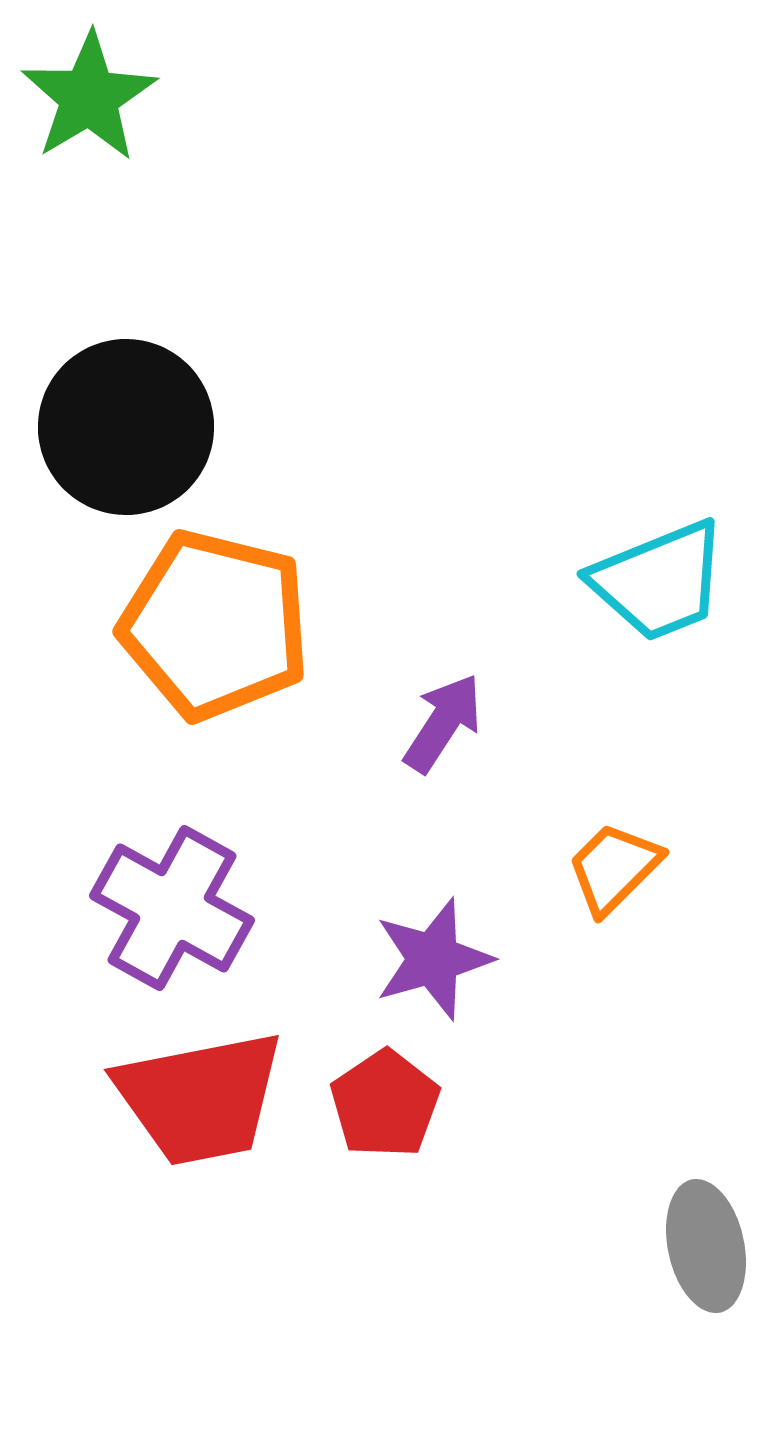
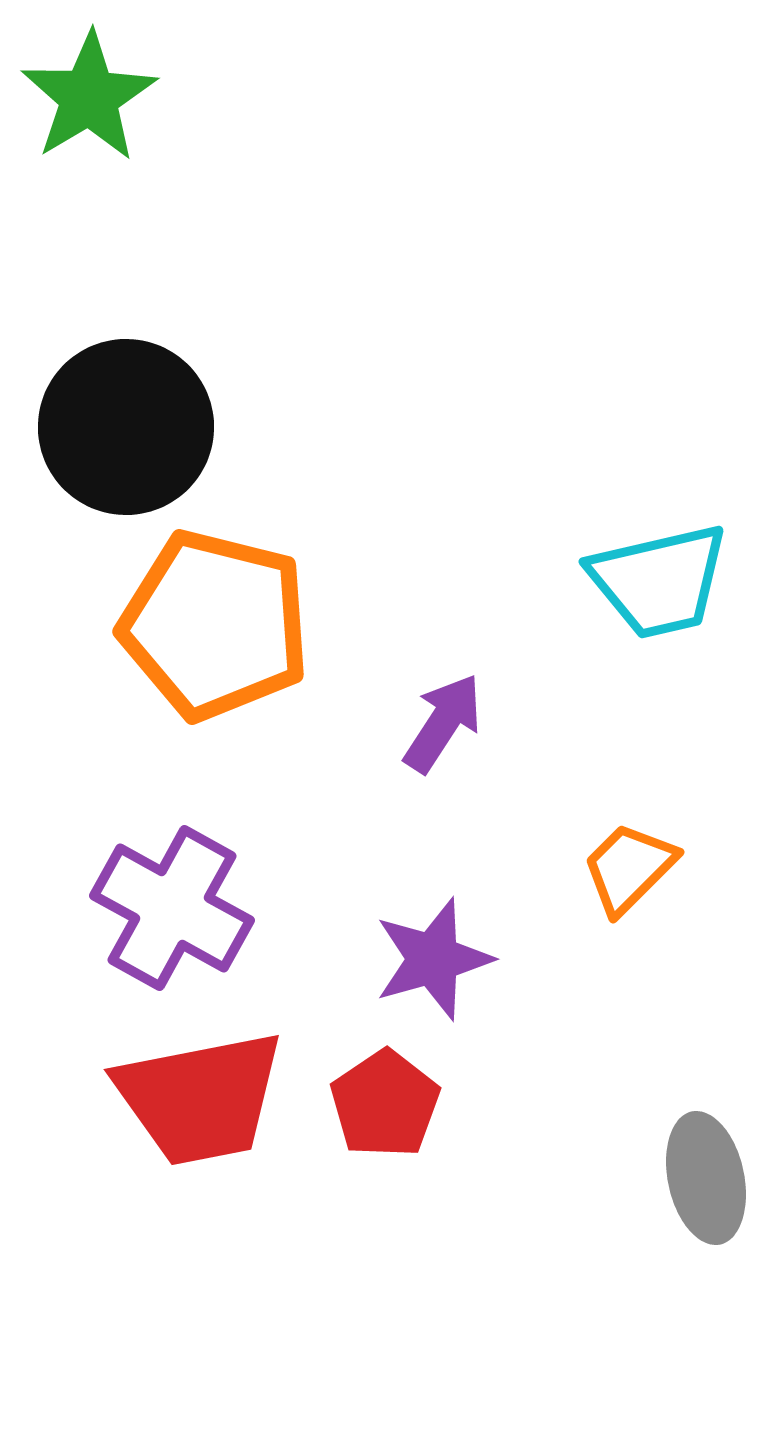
cyan trapezoid: rotated 9 degrees clockwise
orange trapezoid: moved 15 px right
gray ellipse: moved 68 px up
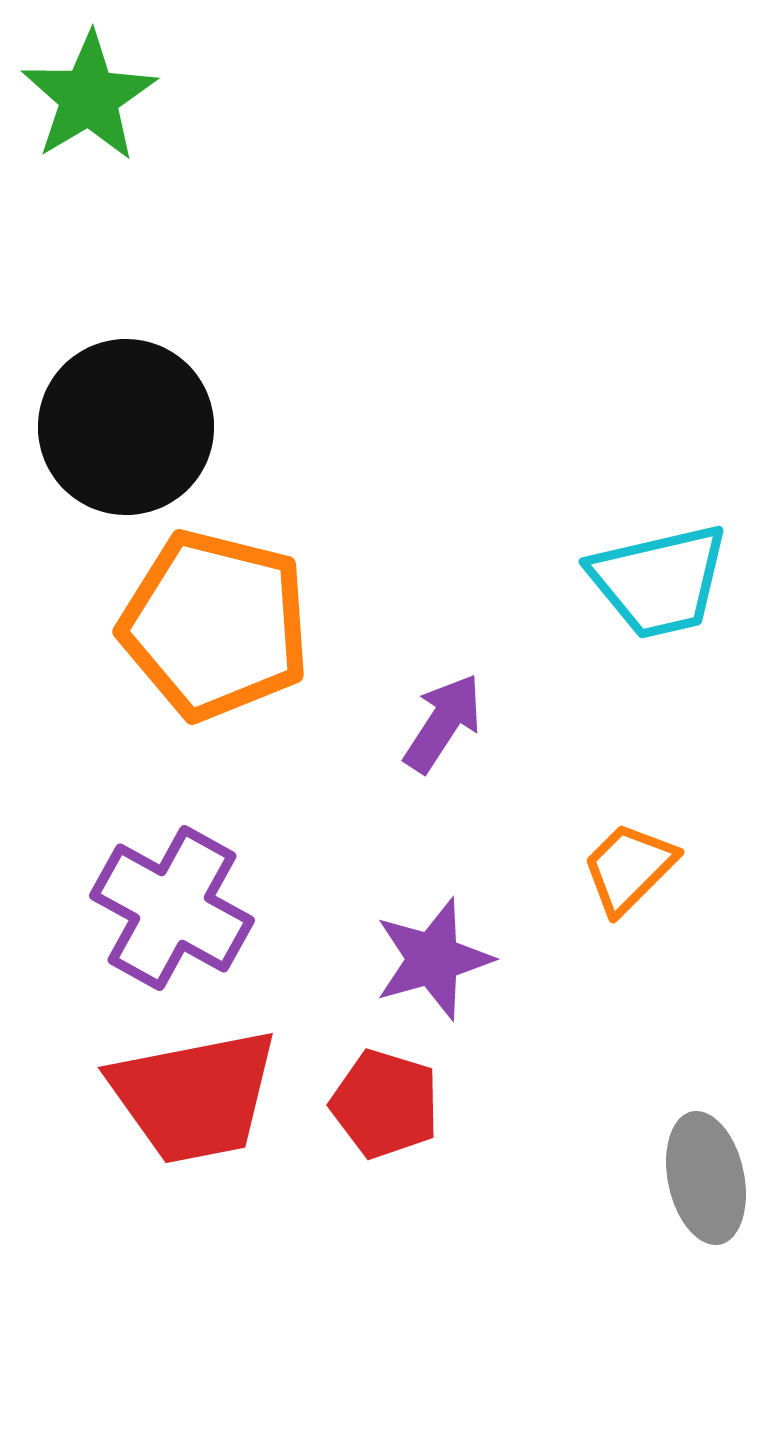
red trapezoid: moved 6 px left, 2 px up
red pentagon: rotated 21 degrees counterclockwise
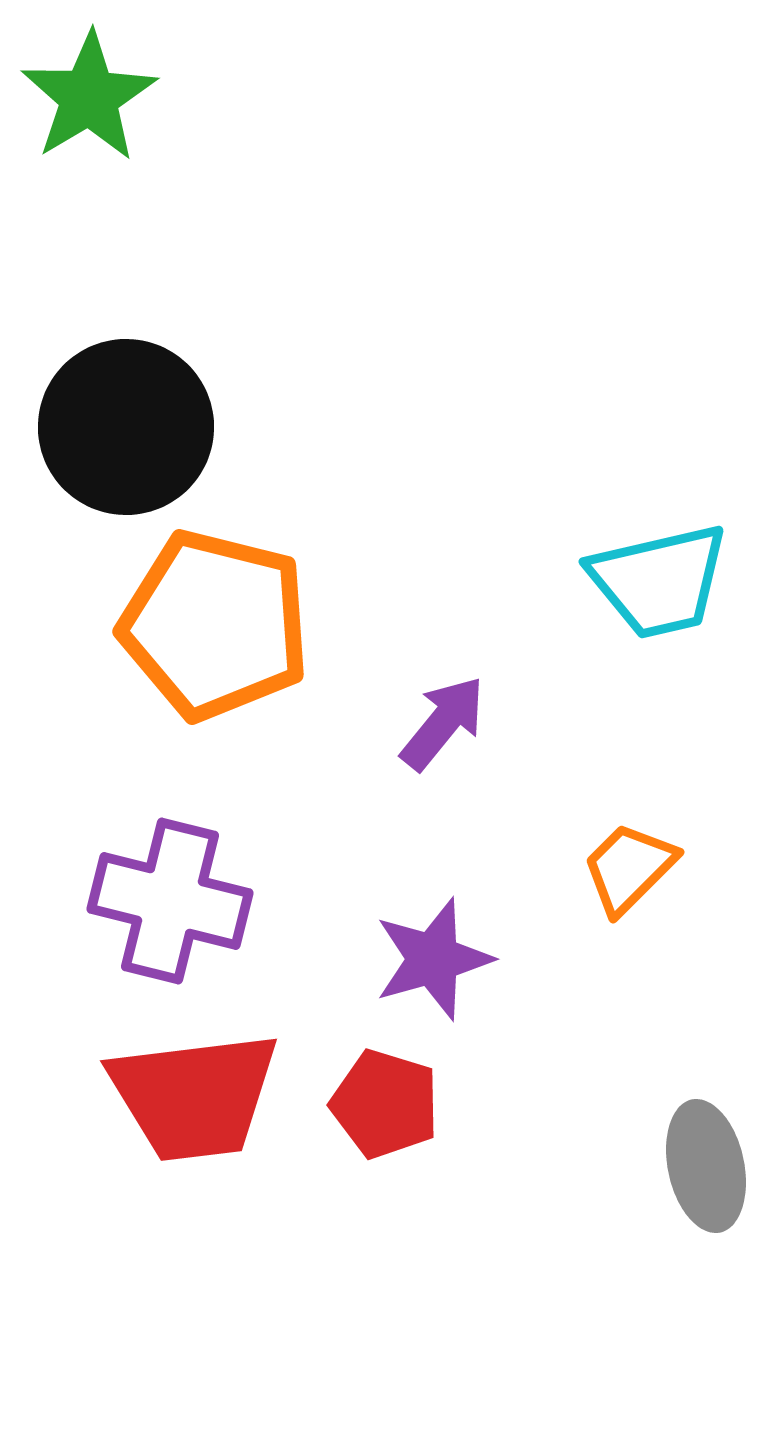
purple arrow: rotated 6 degrees clockwise
purple cross: moved 2 px left, 7 px up; rotated 15 degrees counterclockwise
red trapezoid: rotated 4 degrees clockwise
gray ellipse: moved 12 px up
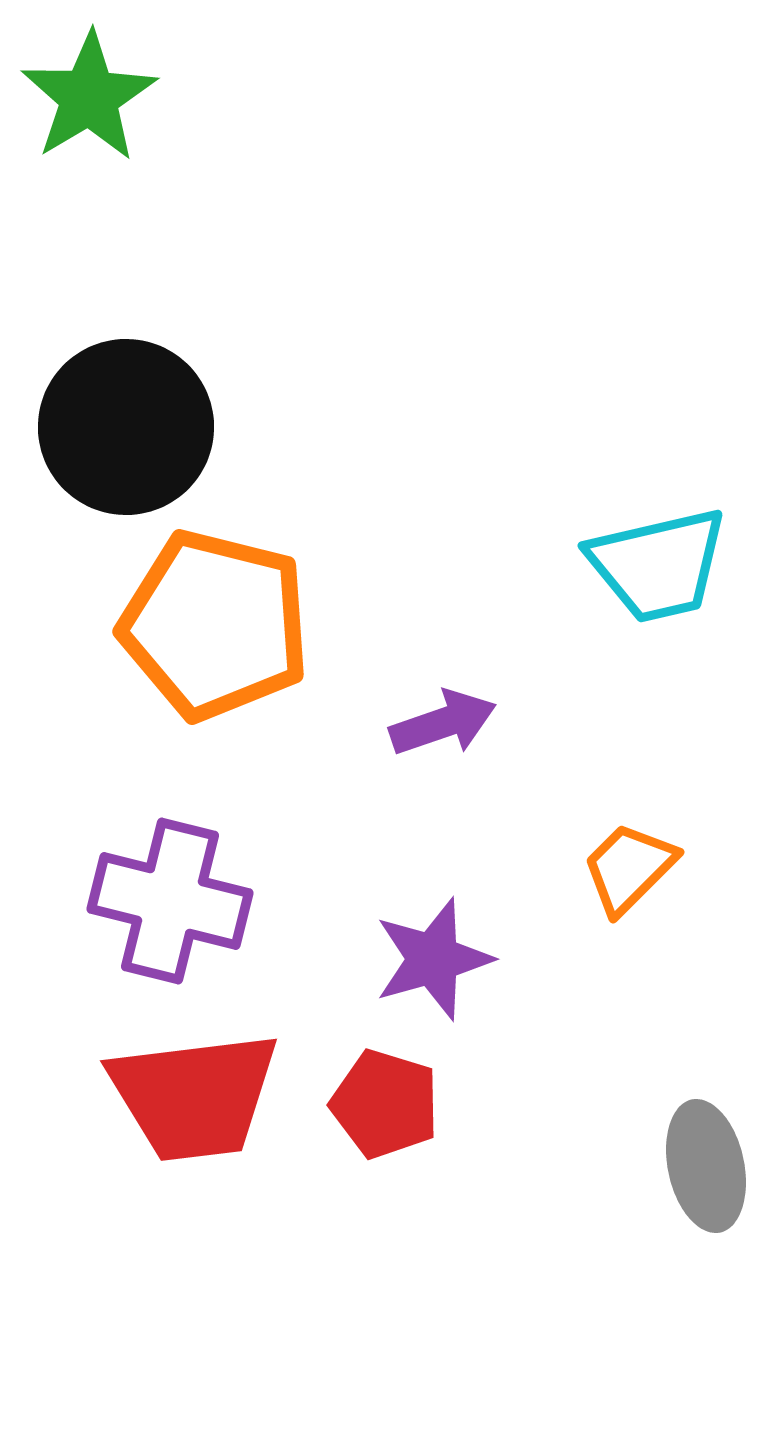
cyan trapezoid: moved 1 px left, 16 px up
purple arrow: rotated 32 degrees clockwise
